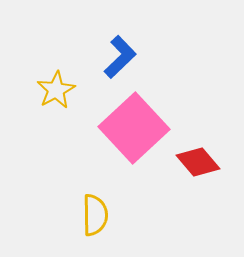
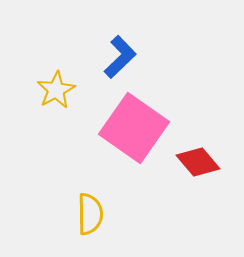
pink square: rotated 12 degrees counterclockwise
yellow semicircle: moved 5 px left, 1 px up
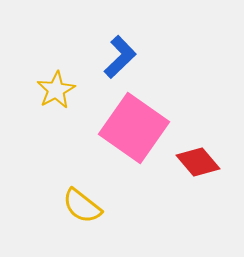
yellow semicircle: moved 8 px left, 8 px up; rotated 129 degrees clockwise
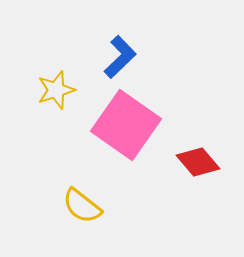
yellow star: rotated 12 degrees clockwise
pink square: moved 8 px left, 3 px up
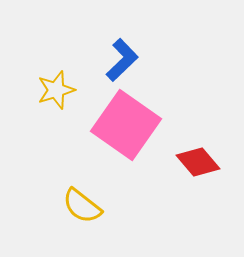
blue L-shape: moved 2 px right, 3 px down
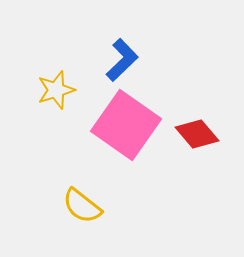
red diamond: moved 1 px left, 28 px up
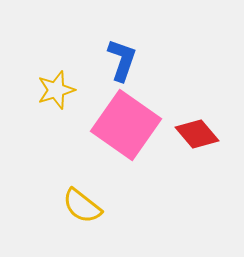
blue L-shape: rotated 27 degrees counterclockwise
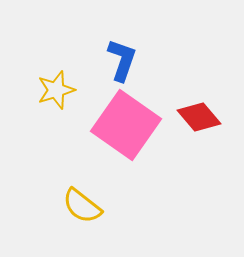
red diamond: moved 2 px right, 17 px up
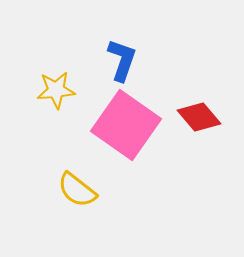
yellow star: rotated 12 degrees clockwise
yellow semicircle: moved 5 px left, 16 px up
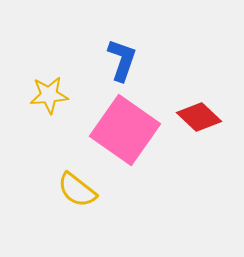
yellow star: moved 7 px left, 5 px down
red diamond: rotated 6 degrees counterclockwise
pink square: moved 1 px left, 5 px down
